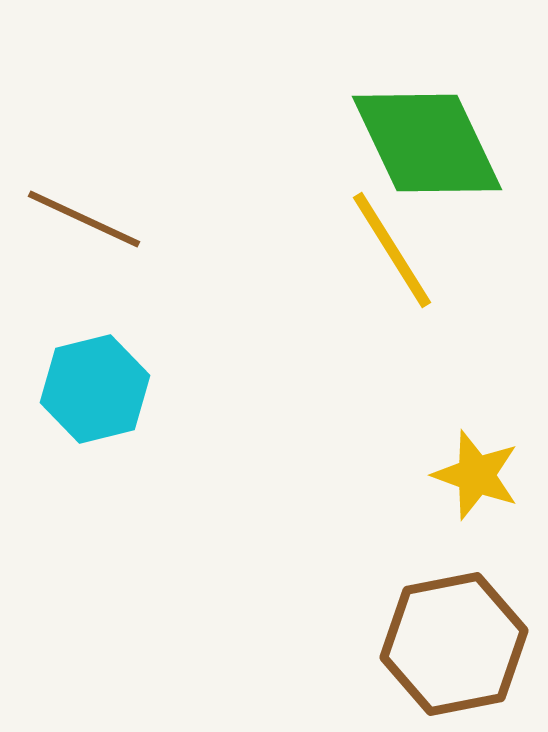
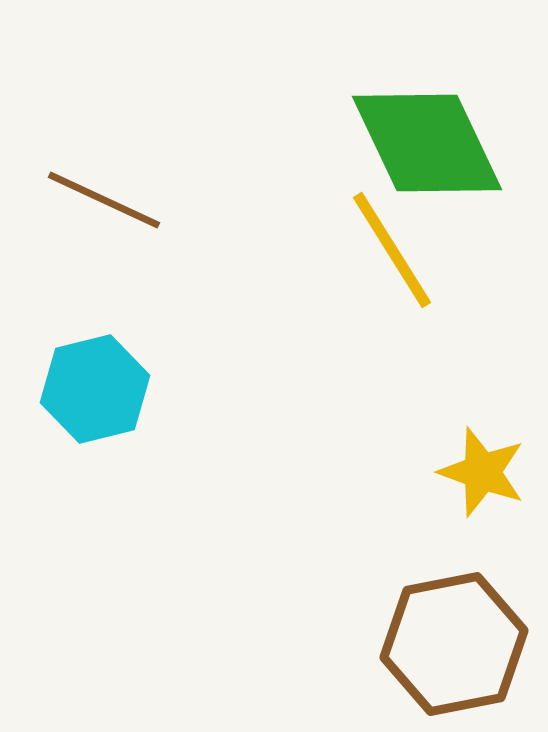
brown line: moved 20 px right, 19 px up
yellow star: moved 6 px right, 3 px up
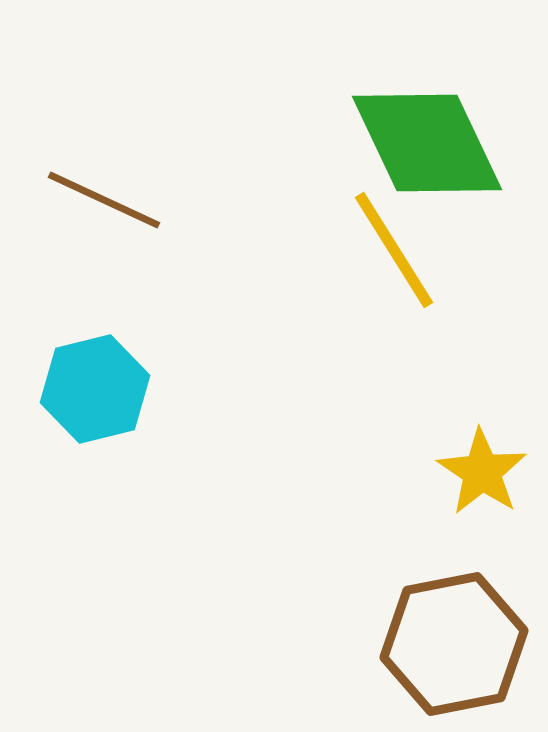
yellow line: moved 2 px right
yellow star: rotated 14 degrees clockwise
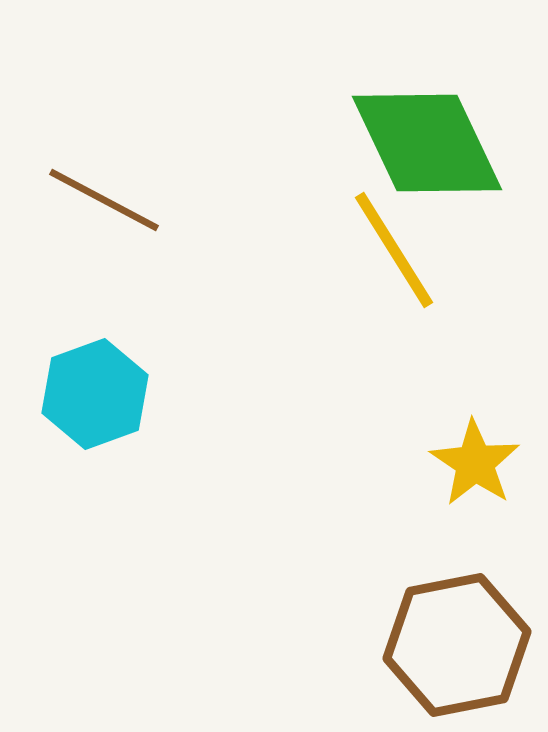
brown line: rotated 3 degrees clockwise
cyan hexagon: moved 5 px down; rotated 6 degrees counterclockwise
yellow star: moved 7 px left, 9 px up
brown hexagon: moved 3 px right, 1 px down
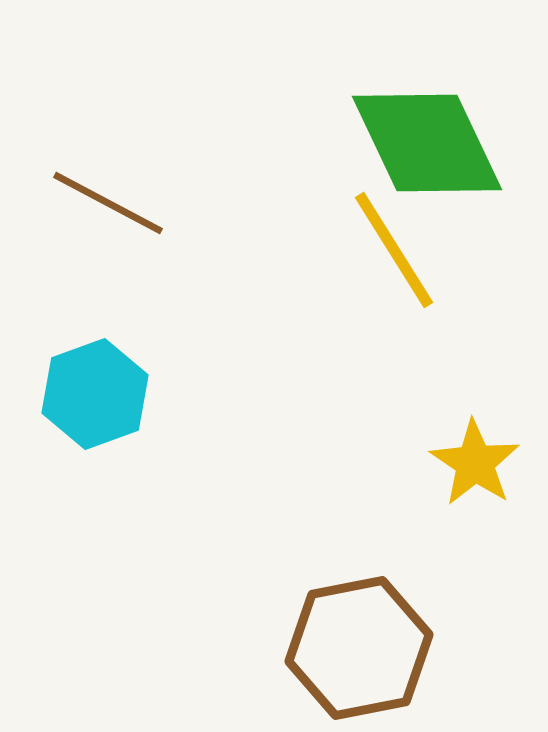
brown line: moved 4 px right, 3 px down
brown hexagon: moved 98 px left, 3 px down
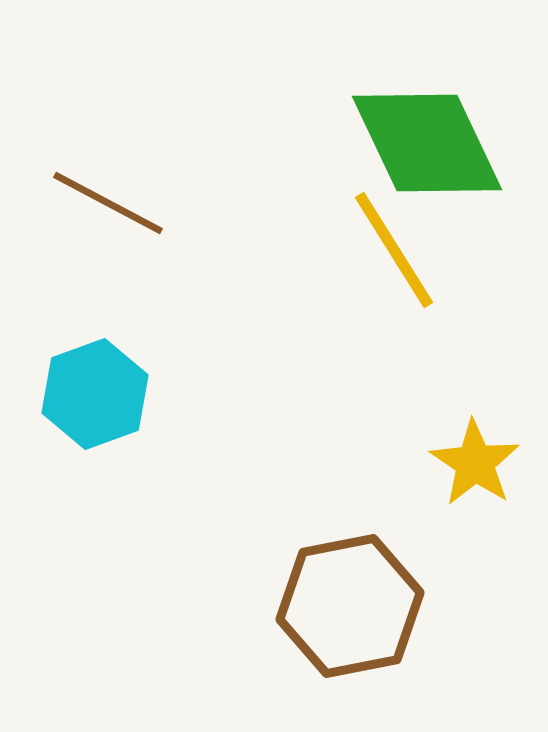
brown hexagon: moved 9 px left, 42 px up
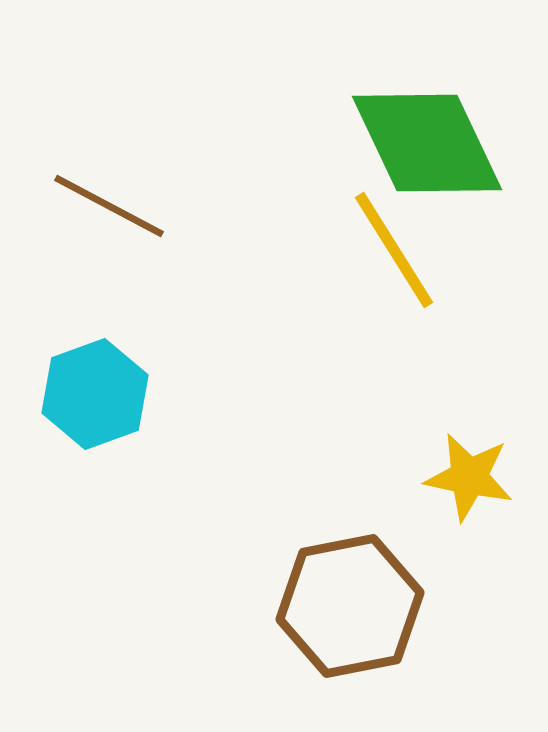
brown line: moved 1 px right, 3 px down
yellow star: moved 6 px left, 14 px down; rotated 22 degrees counterclockwise
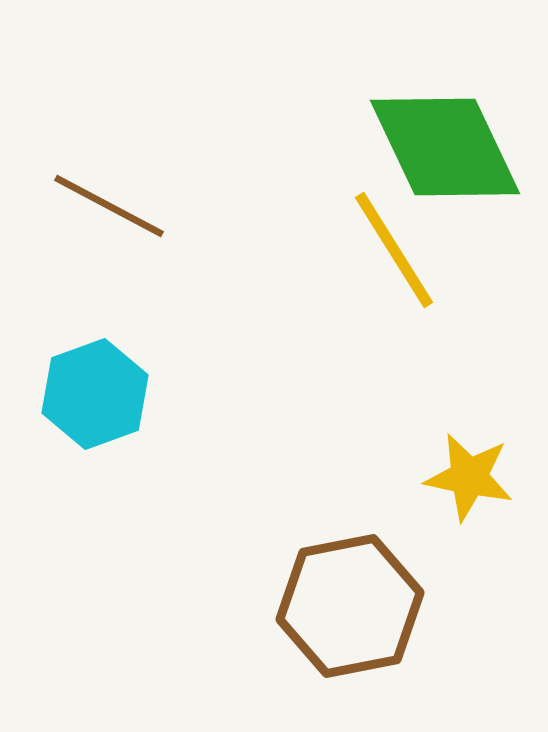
green diamond: moved 18 px right, 4 px down
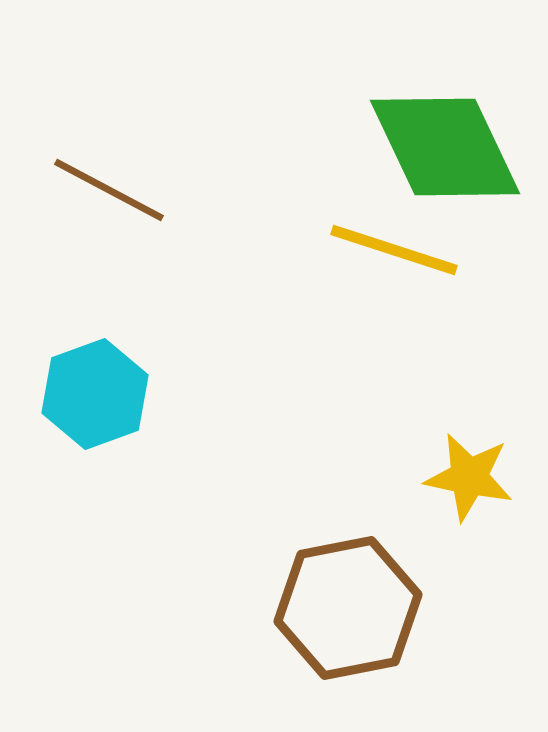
brown line: moved 16 px up
yellow line: rotated 40 degrees counterclockwise
brown hexagon: moved 2 px left, 2 px down
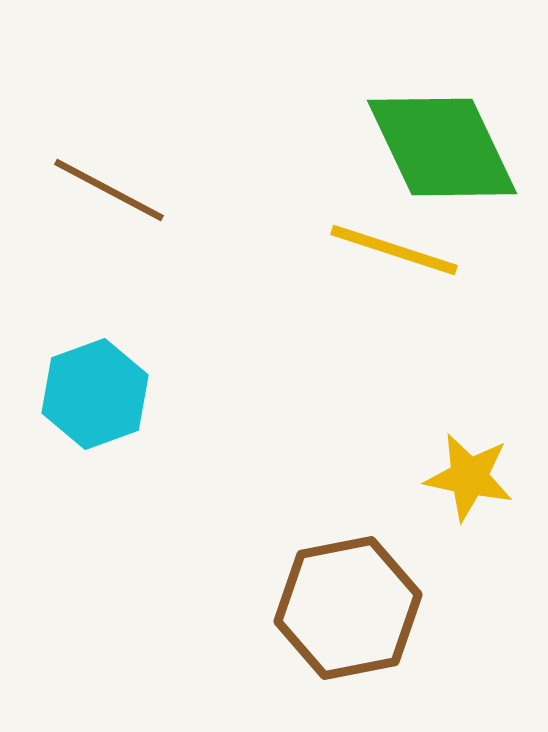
green diamond: moved 3 px left
